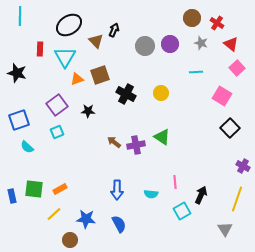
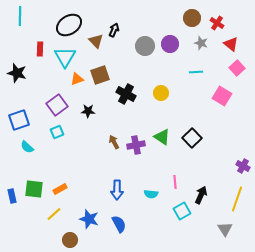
black square at (230, 128): moved 38 px left, 10 px down
brown arrow at (114, 142): rotated 24 degrees clockwise
blue star at (86, 219): moved 3 px right; rotated 12 degrees clockwise
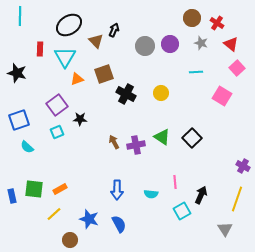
brown square at (100, 75): moved 4 px right, 1 px up
black star at (88, 111): moved 8 px left, 8 px down
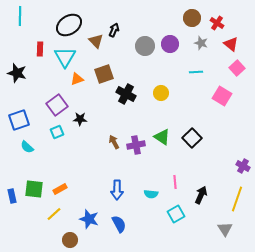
cyan square at (182, 211): moved 6 px left, 3 px down
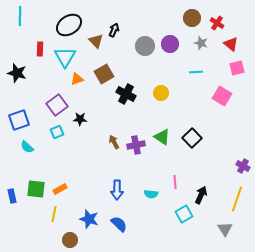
pink square at (237, 68): rotated 28 degrees clockwise
brown square at (104, 74): rotated 12 degrees counterclockwise
green square at (34, 189): moved 2 px right
yellow line at (54, 214): rotated 35 degrees counterclockwise
cyan square at (176, 214): moved 8 px right
blue semicircle at (119, 224): rotated 18 degrees counterclockwise
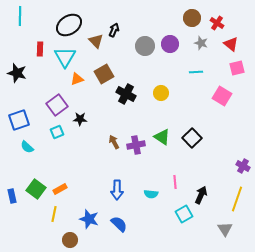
green square at (36, 189): rotated 30 degrees clockwise
